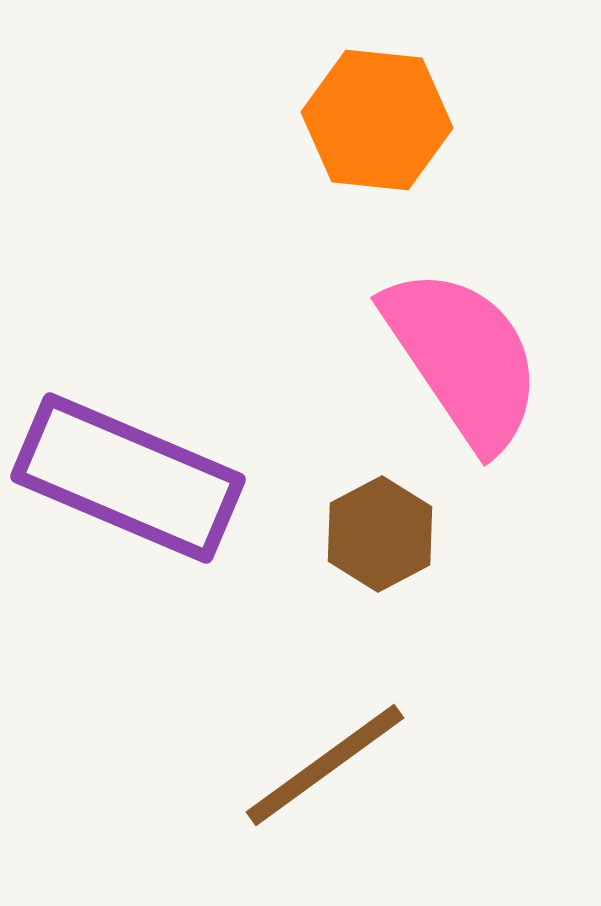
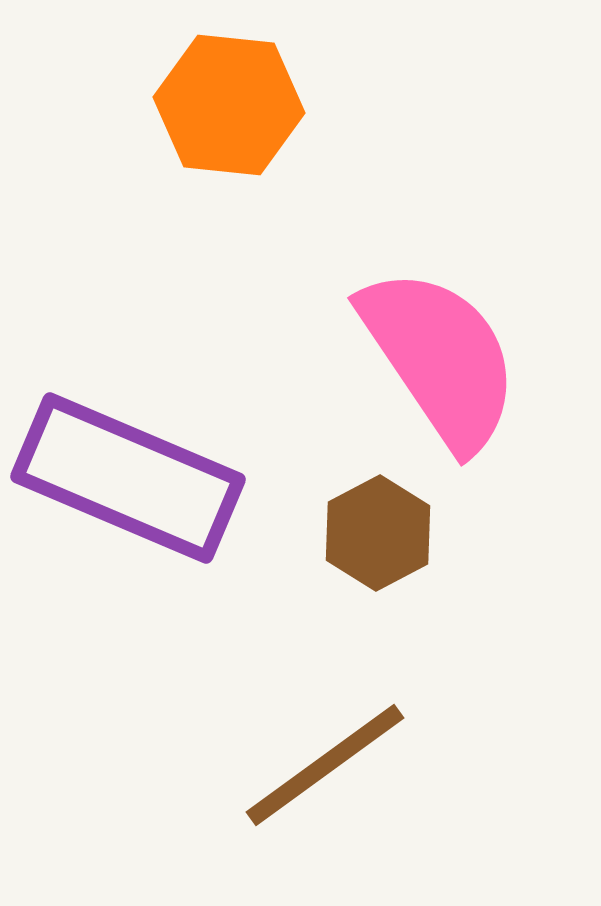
orange hexagon: moved 148 px left, 15 px up
pink semicircle: moved 23 px left
brown hexagon: moved 2 px left, 1 px up
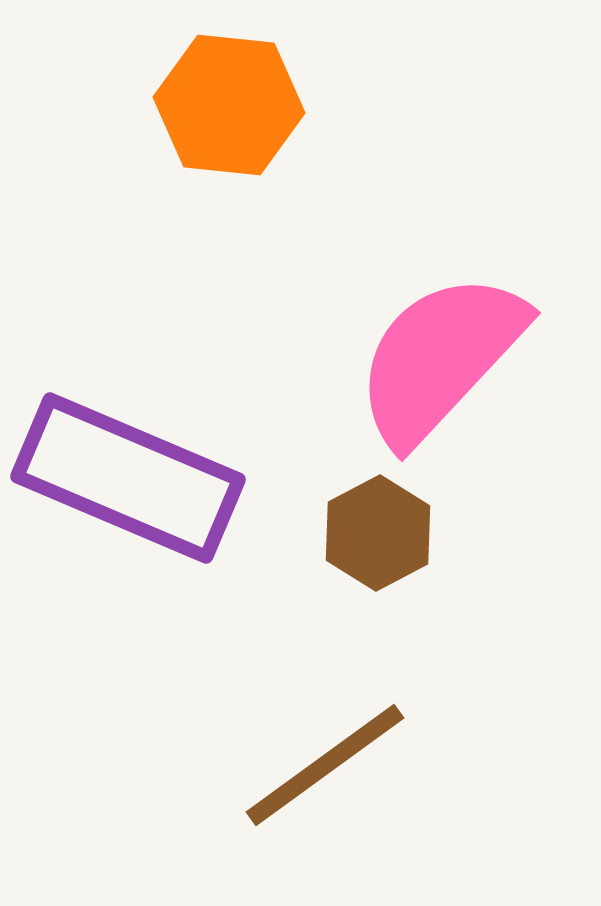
pink semicircle: rotated 103 degrees counterclockwise
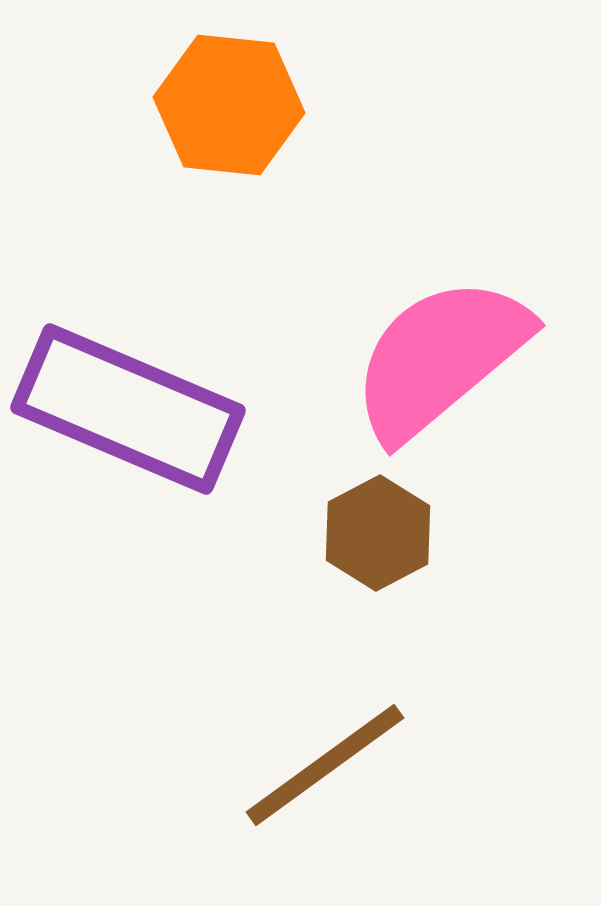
pink semicircle: rotated 7 degrees clockwise
purple rectangle: moved 69 px up
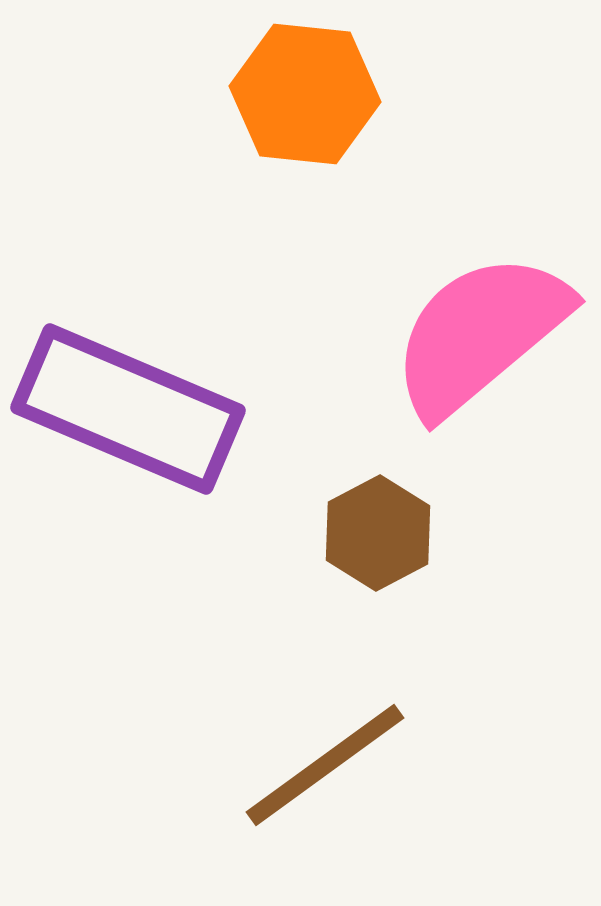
orange hexagon: moved 76 px right, 11 px up
pink semicircle: moved 40 px right, 24 px up
